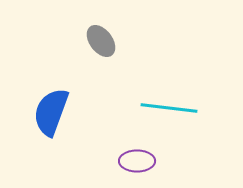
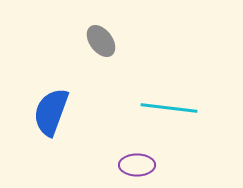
purple ellipse: moved 4 px down
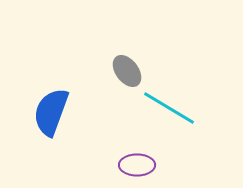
gray ellipse: moved 26 px right, 30 px down
cyan line: rotated 24 degrees clockwise
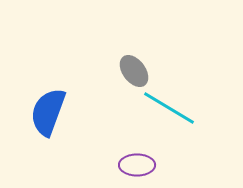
gray ellipse: moved 7 px right
blue semicircle: moved 3 px left
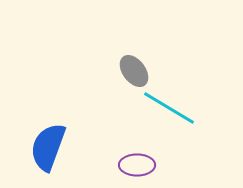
blue semicircle: moved 35 px down
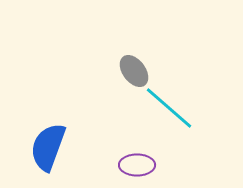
cyan line: rotated 10 degrees clockwise
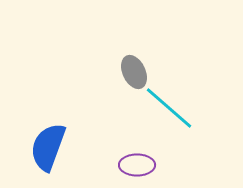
gray ellipse: moved 1 px down; rotated 12 degrees clockwise
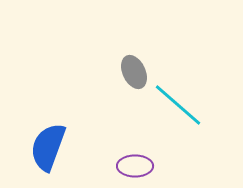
cyan line: moved 9 px right, 3 px up
purple ellipse: moved 2 px left, 1 px down
